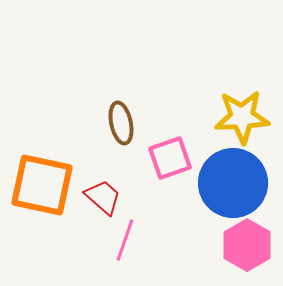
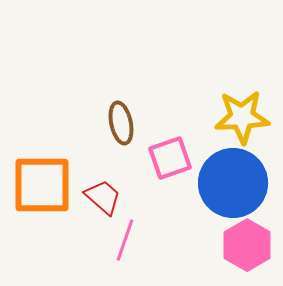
orange square: rotated 12 degrees counterclockwise
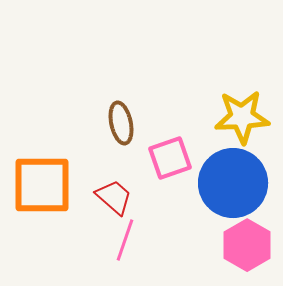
red trapezoid: moved 11 px right
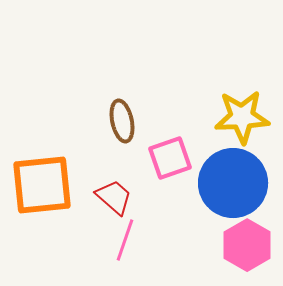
brown ellipse: moved 1 px right, 2 px up
orange square: rotated 6 degrees counterclockwise
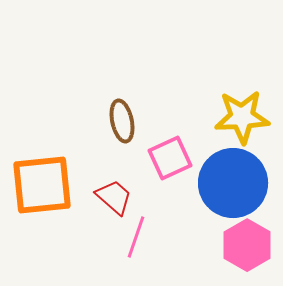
pink square: rotated 6 degrees counterclockwise
pink line: moved 11 px right, 3 px up
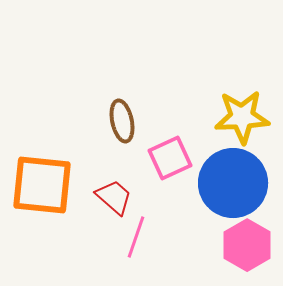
orange square: rotated 12 degrees clockwise
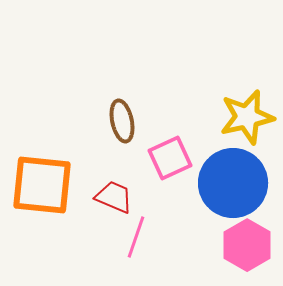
yellow star: moved 5 px right; rotated 10 degrees counterclockwise
red trapezoid: rotated 18 degrees counterclockwise
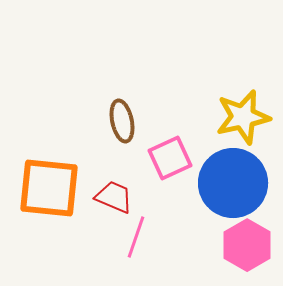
yellow star: moved 4 px left
orange square: moved 7 px right, 3 px down
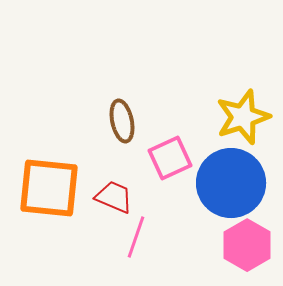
yellow star: rotated 6 degrees counterclockwise
blue circle: moved 2 px left
